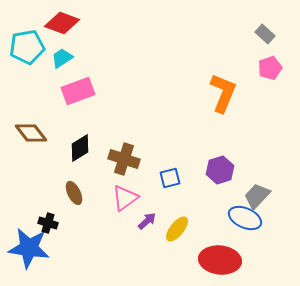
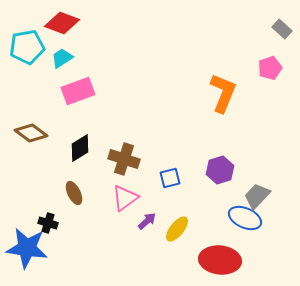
gray rectangle: moved 17 px right, 5 px up
brown diamond: rotated 16 degrees counterclockwise
blue star: moved 2 px left
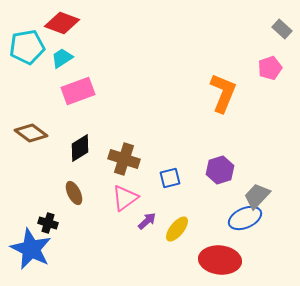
blue ellipse: rotated 48 degrees counterclockwise
blue star: moved 4 px right, 1 px down; rotated 18 degrees clockwise
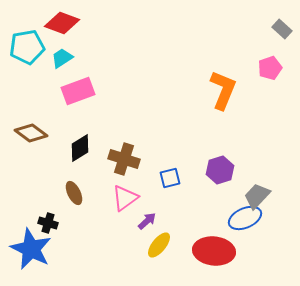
orange L-shape: moved 3 px up
yellow ellipse: moved 18 px left, 16 px down
red ellipse: moved 6 px left, 9 px up
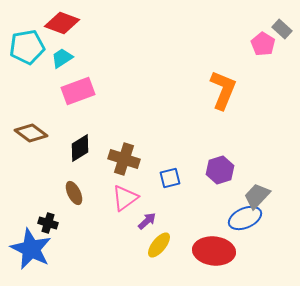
pink pentagon: moved 7 px left, 24 px up; rotated 20 degrees counterclockwise
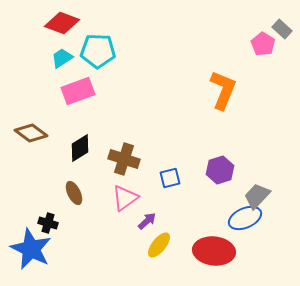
cyan pentagon: moved 71 px right, 4 px down; rotated 12 degrees clockwise
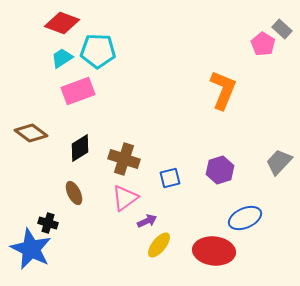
gray trapezoid: moved 22 px right, 34 px up
purple arrow: rotated 18 degrees clockwise
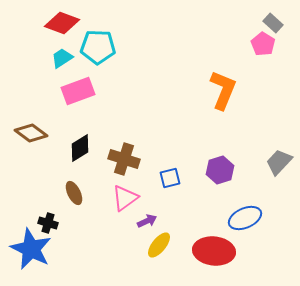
gray rectangle: moved 9 px left, 6 px up
cyan pentagon: moved 4 px up
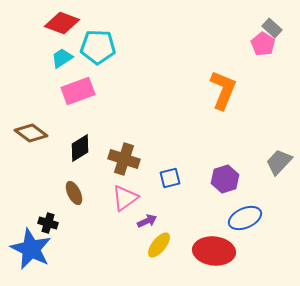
gray rectangle: moved 1 px left, 5 px down
purple hexagon: moved 5 px right, 9 px down
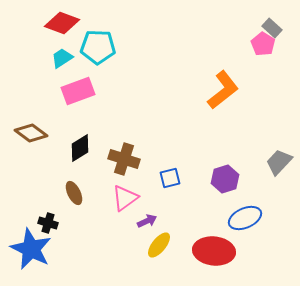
orange L-shape: rotated 30 degrees clockwise
